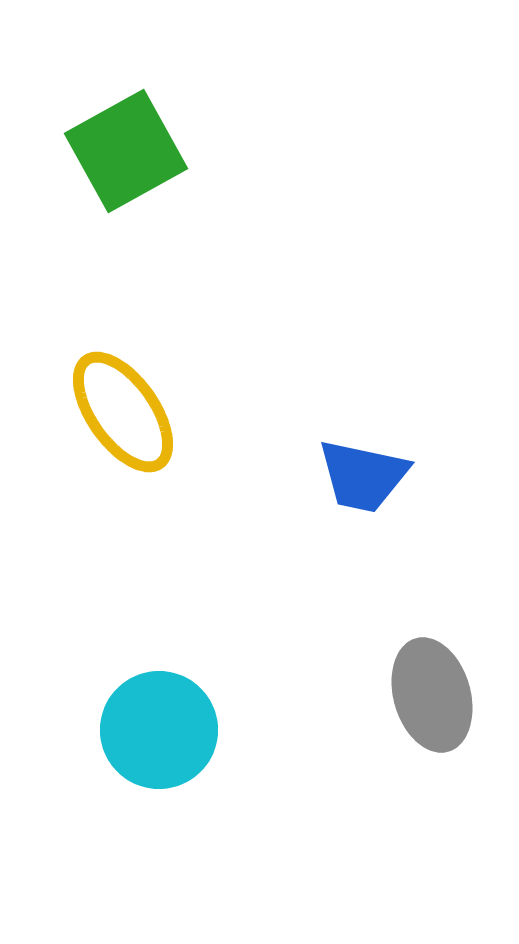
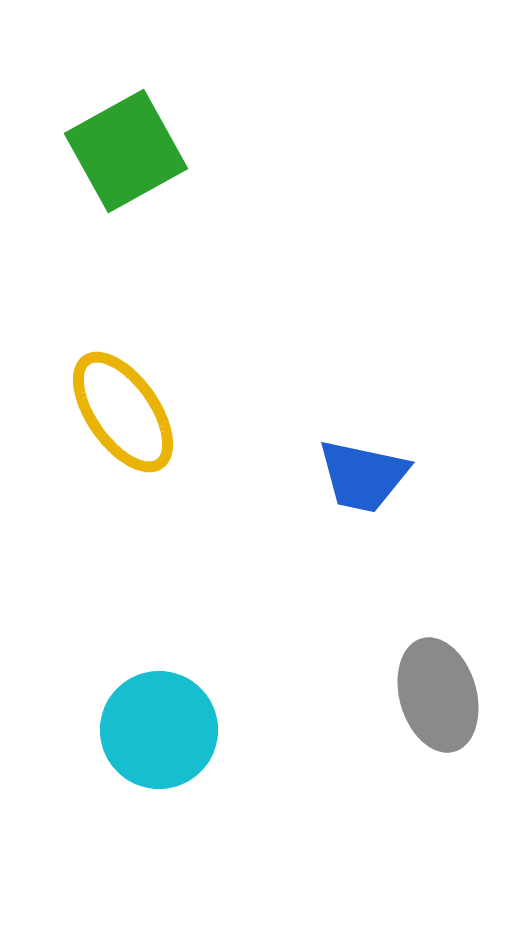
gray ellipse: moved 6 px right
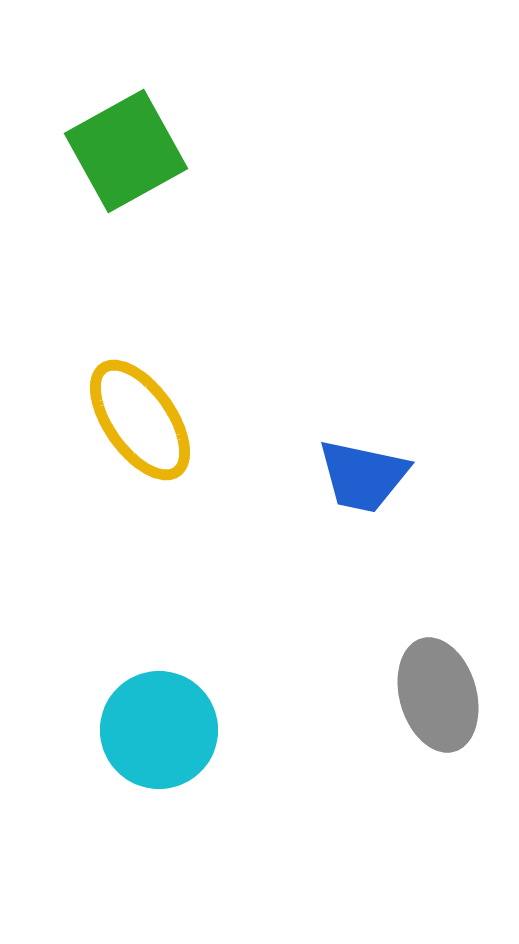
yellow ellipse: moved 17 px right, 8 px down
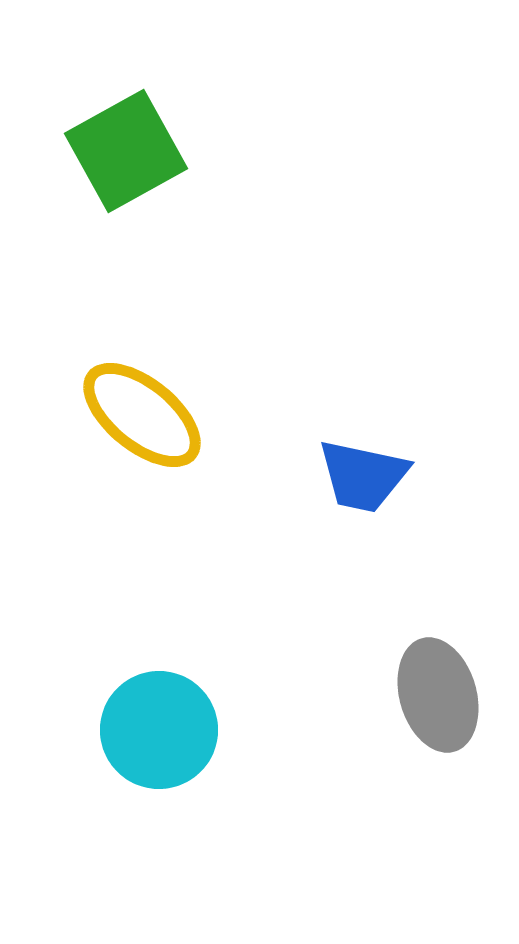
yellow ellipse: moved 2 px right, 5 px up; rotated 16 degrees counterclockwise
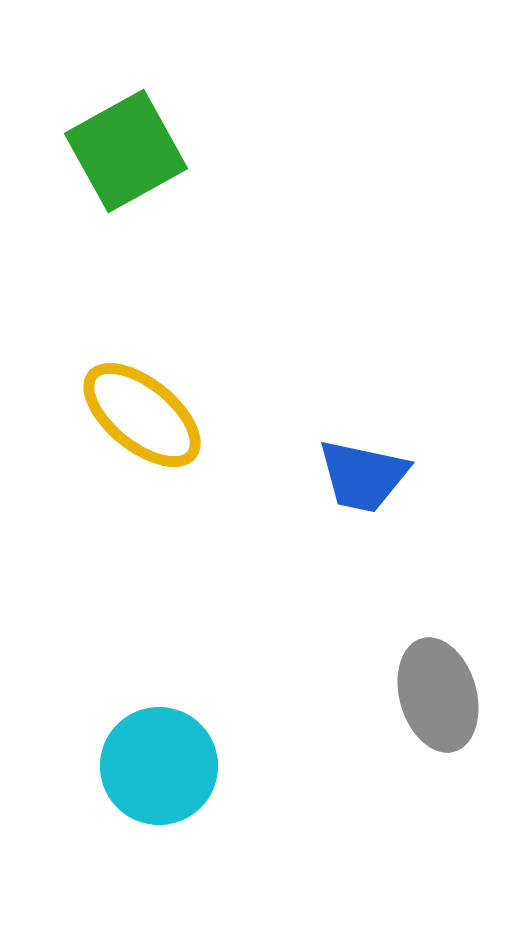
cyan circle: moved 36 px down
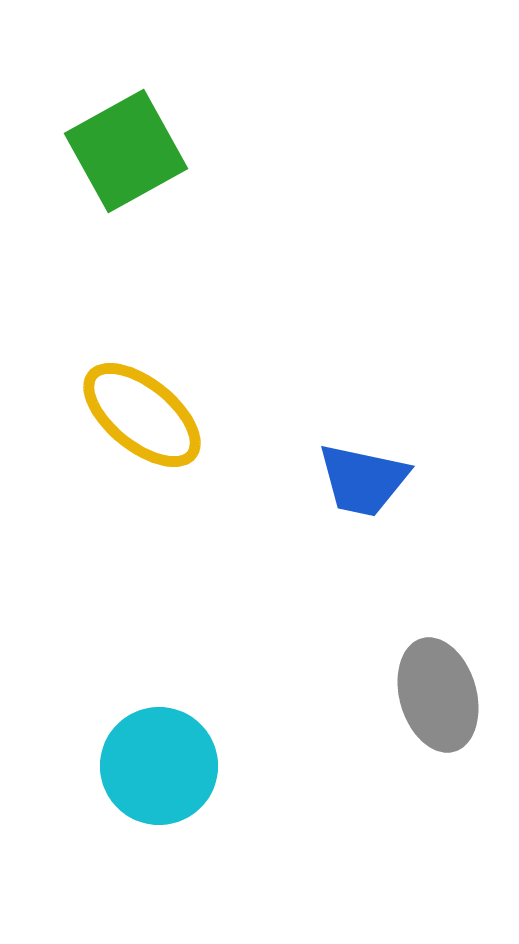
blue trapezoid: moved 4 px down
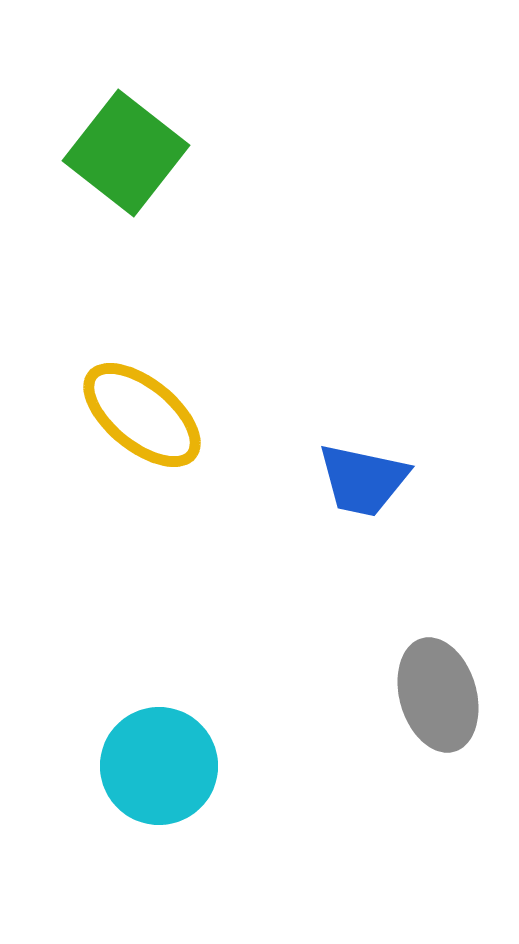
green square: moved 2 px down; rotated 23 degrees counterclockwise
